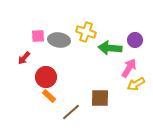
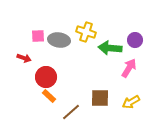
red arrow: rotated 112 degrees counterclockwise
yellow arrow: moved 5 px left, 18 px down
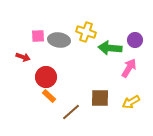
red arrow: moved 1 px left, 1 px up
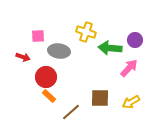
gray ellipse: moved 11 px down
pink arrow: rotated 12 degrees clockwise
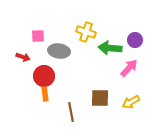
red circle: moved 2 px left, 1 px up
orange rectangle: moved 4 px left, 2 px up; rotated 40 degrees clockwise
brown line: rotated 60 degrees counterclockwise
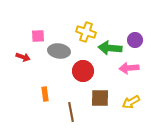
pink arrow: rotated 138 degrees counterclockwise
red circle: moved 39 px right, 5 px up
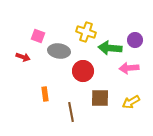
pink square: rotated 24 degrees clockwise
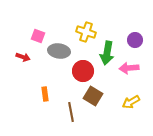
green arrow: moved 3 px left, 5 px down; rotated 85 degrees counterclockwise
brown square: moved 7 px left, 2 px up; rotated 30 degrees clockwise
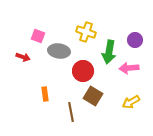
green arrow: moved 2 px right, 1 px up
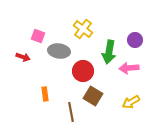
yellow cross: moved 3 px left, 3 px up; rotated 18 degrees clockwise
